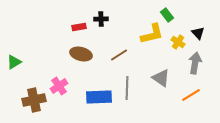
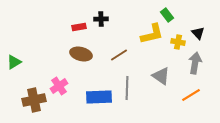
yellow cross: rotated 24 degrees counterclockwise
gray triangle: moved 2 px up
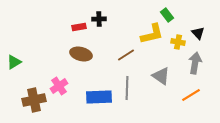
black cross: moved 2 px left
brown line: moved 7 px right
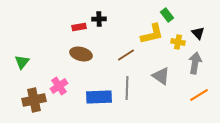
green triangle: moved 8 px right; rotated 21 degrees counterclockwise
orange line: moved 8 px right
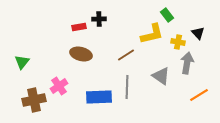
gray arrow: moved 8 px left
gray line: moved 1 px up
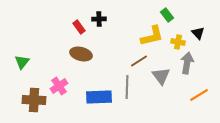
red rectangle: rotated 64 degrees clockwise
yellow L-shape: moved 2 px down
brown line: moved 13 px right, 6 px down
gray triangle: rotated 18 degrees clockwise
brown cross: rotated 15 degrees clockwise
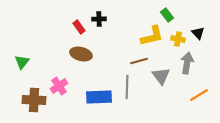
yellow cross: moved 3 px up
brown line: rotated 18 degrees clockwise
